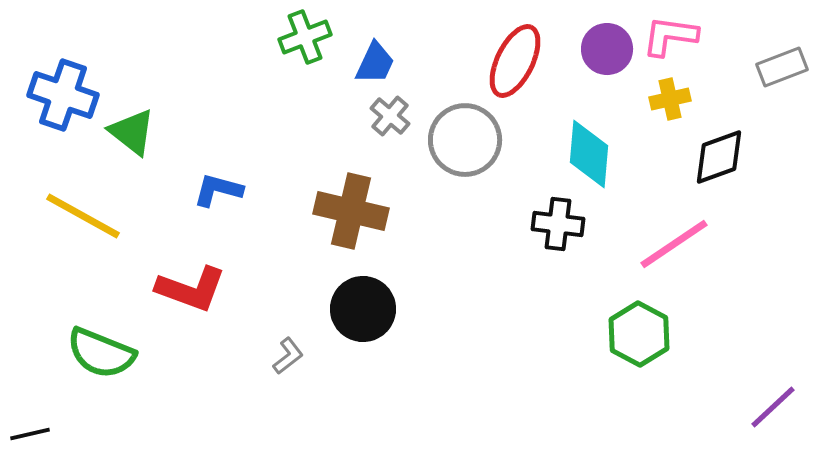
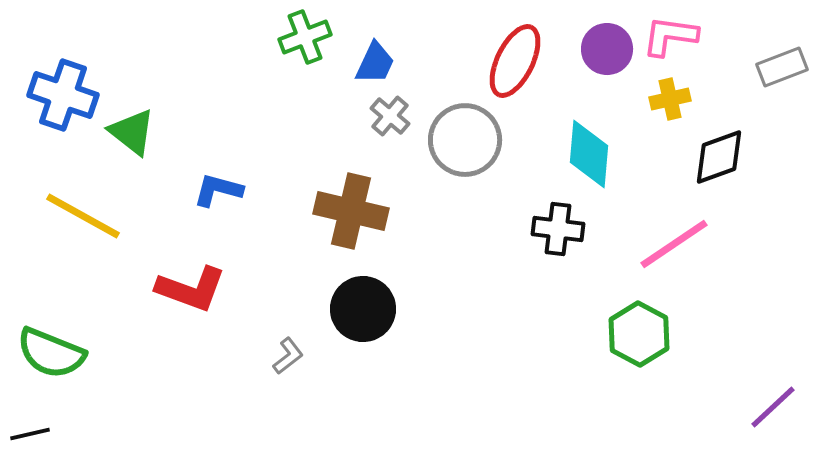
black cross: moved 5 px down
green semicircle: moved 50 px left
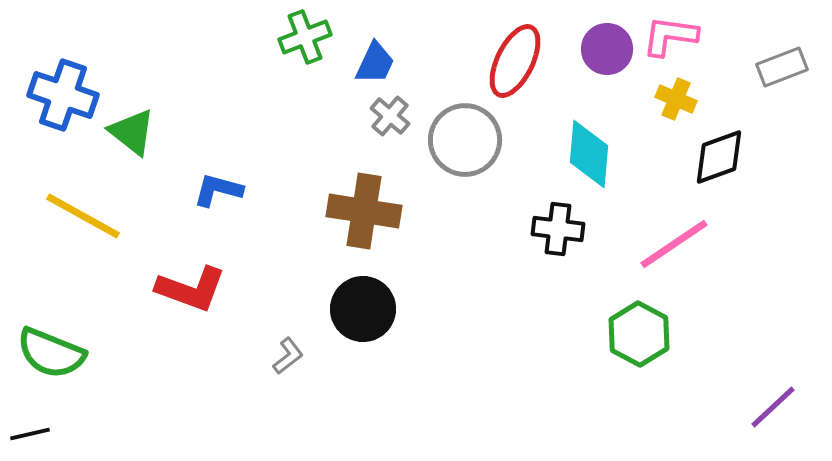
yellow cross: moved 6 px right; rotated 36 degrees clockwise
brown cross: moved 13 px right; rotated 4 degrees counterclockwise
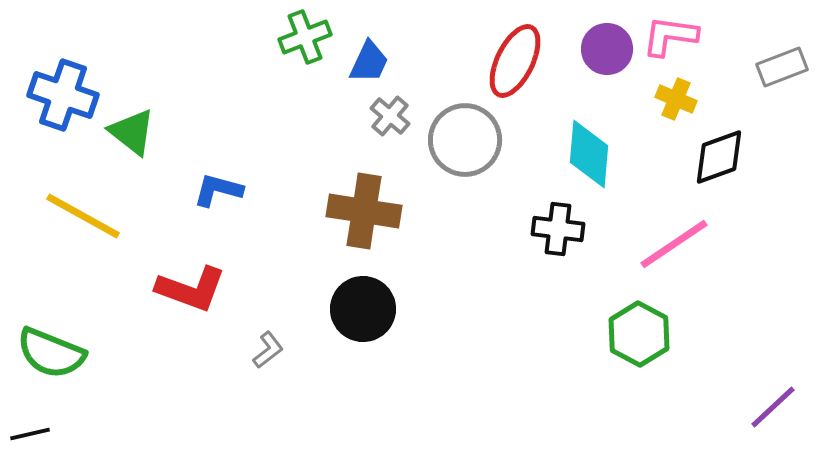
blue trapezoid: moved 6 px left, 1 px up
gray L-shape: moved 20 px left, 6 px up
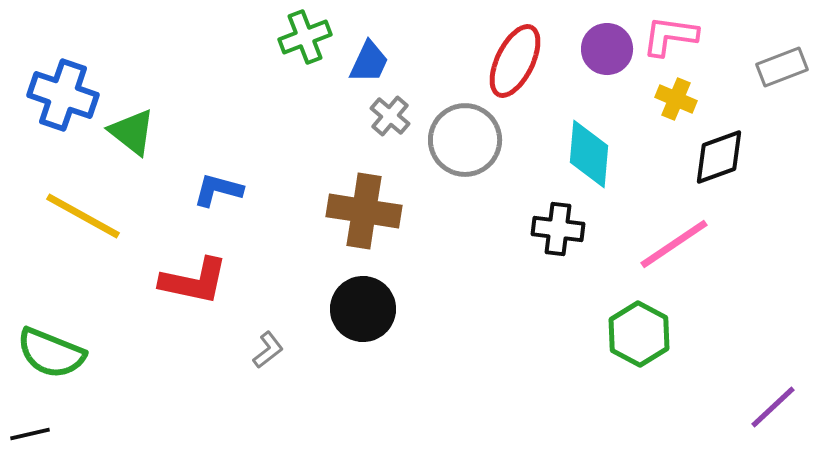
red L-shape: moved 3 px right, 8 px up; rotated 8 degrees counterclockwise
